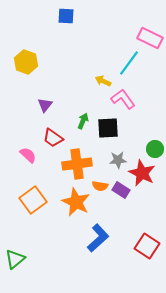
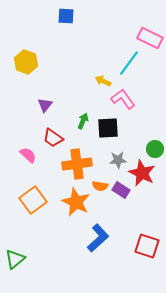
red square: rotated 15 degrees counterclockwise
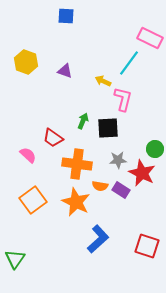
pink L-shape: rotated 50 degrees clockwise
purple triangle: moved 20 px right, 34 px up; rotated 49 degrees counterclockwise
orange cross: rotated 16 degrees clockwise
blue L-shape: moved 1 px down
green triangle: rotated 15 degrees counterclockwise
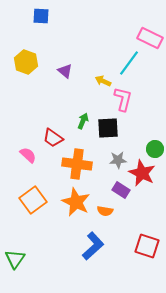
blue square: moved 25 px left
purple triangle: rotated 21 degrees clockwise
orange semicircle: moved 5 px right, 25 px down
blue L-shape: moved 5 px left, 7 px down
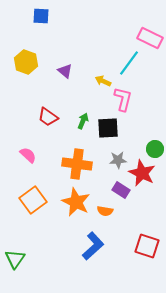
red trapezoid: moved 5 px left, 21 px up
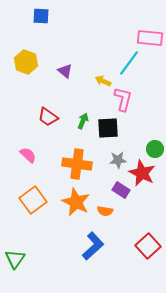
pink rectangle: rotated 20 degrees counterclockwise
red square: moved 1 px right; rotated 30 degrees clockwise
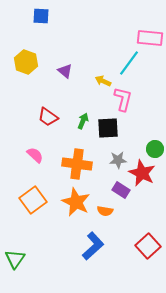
pink semicircle: moved 7 px right
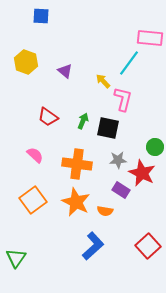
yellow arrow: rotated 21 degrees clockwise
black square: rotated 15 degrees clockwise
green circle: moved 2 px up
green triangle: moved 1 px right, 1 px up
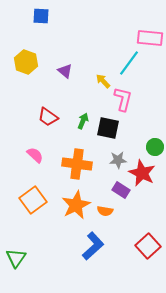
orange star: moved 3 px down; rotated 20 degrees clockwise
